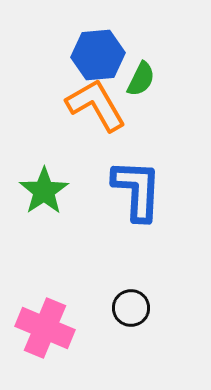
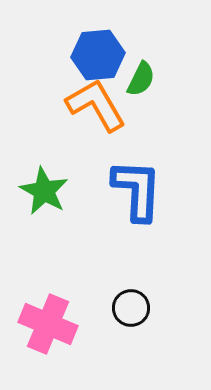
green star: rotated 9 degrees counterclockwise
pink cross: moved 3 px right, 4 px up
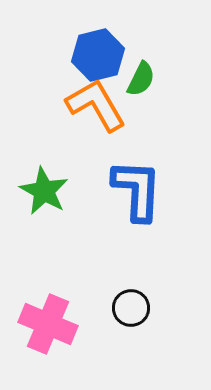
blue hexagon: rotated 9 degrees counterclockwise
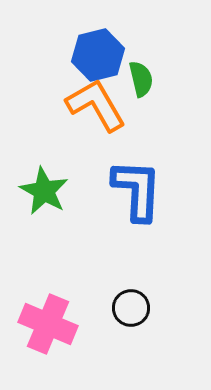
green semicircle: rotated 39 degrees counterclockwise
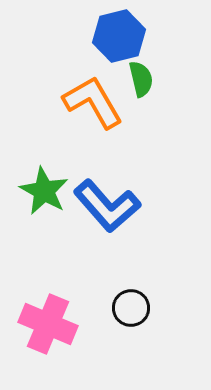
blue hexagon: moved 21 px right, 19 px up
orange L-shape: moved 3 px left, 3 px up
blue L-shape: moved 30 px left, 16 px down; rotated 136 degrees clockwise
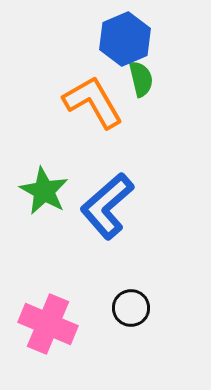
blue hexagon: moved 6 px right, 3 px down; rotated 9 degrees counterclockwise
blue L-shape: rotated 90 degrees clockwise
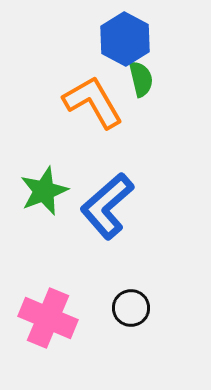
blue hexagon: rotated 9 degrees counterclockwise
green star: rotated 21 degrees clockwise
pink cross: moved 6 px up
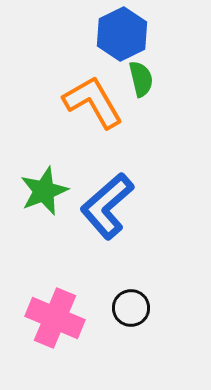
blue hexagon: moved 3 px left, 5 px up; rotated 6 degrees clockwise
pink cross: moved 7 px right
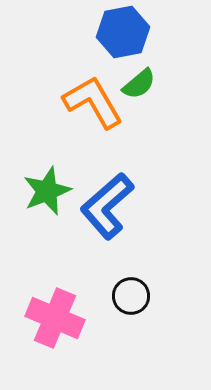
blue hexagon: moved 1 px right, 2 px up; rotated 15 degrees clockwise
green semicircle: moved 2 px left, 5 px down; rotated 63 degrees clockwise
green star: moved 3 px right
black circle: moved 12 px up
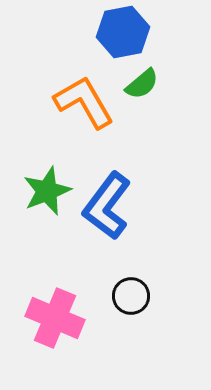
green semicircle: moved 3 px right
orange L-shape: moved 9 px left
blue L-shape: rotated 12 degrees counterclockwise
